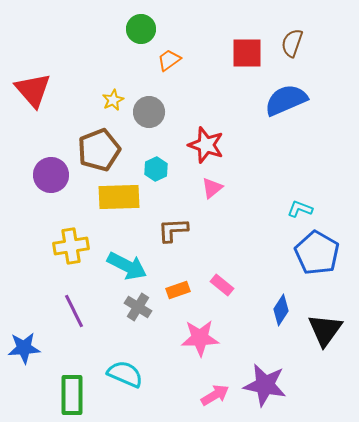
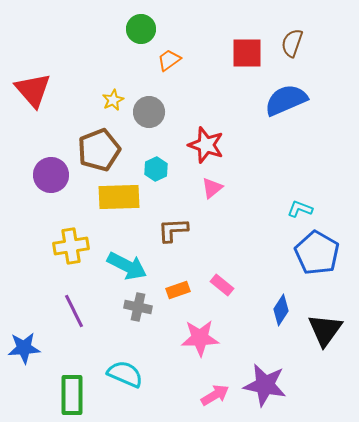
gray cross: rotated 20 degrees counterclockwise
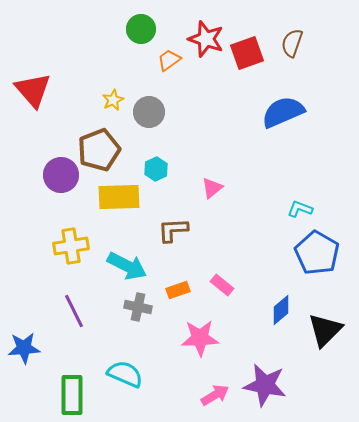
red square: rotated 20 degrees counterclockwise
blue semicircle: moved 3 px left, 12 px down
red star: moved 106 px up
purple circle: moved 10 px right
blue diamond: rotated 16 degrees clockwise
black triangle: rotated 9 degrees clockwise
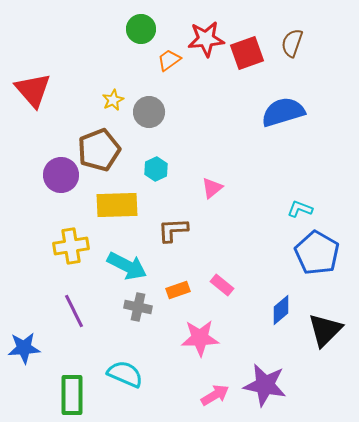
red star: rotated 24 degrees counterclockwise
blue semicircle: rotated 6 degrees clockwise
yellow rectangle: moved 2 px left, 8 px down
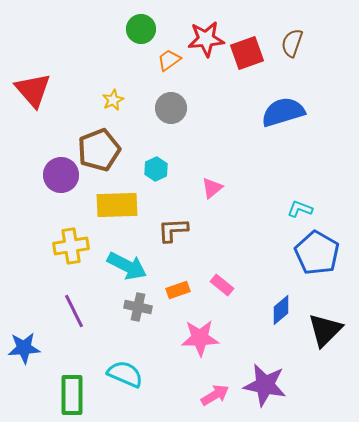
gray circle: moved 22 px right, 4 px up
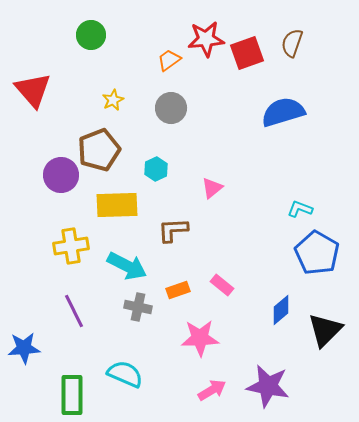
green circle: moved 50 px left, 6 px down
purple star: moved 3 px right, 1 px down
pink arrow: moved 3 px left, 5 px up
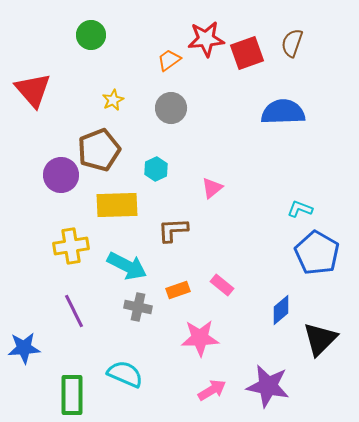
blue semicircle: rotated 15 degrees clockwise
black triangle: moved 5 px left, 9 px down
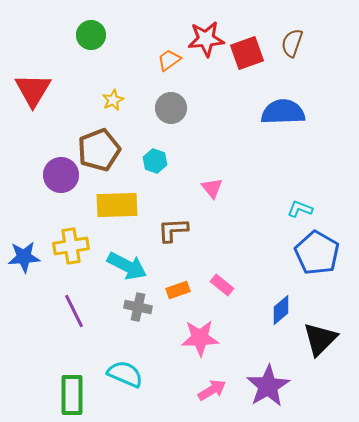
red triangle: rotated 12 degrees clockwise
cyan hexagon: moved 1 px left, 8 px up; rotated 15 degrees counterclockwise
pink triangle: rotated 30 degrees counterclockwise
blue star: moved 91 px up
purple star: rotated 30 degrees clockwise
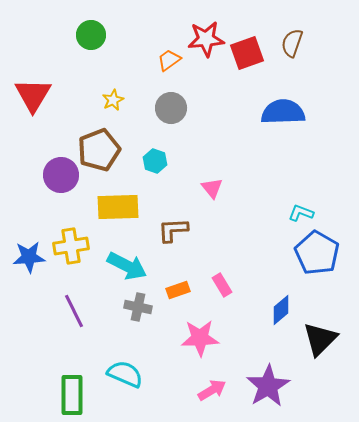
red triangle: moved 5 px down
yellow rectangle: moved 1 px right, 2 px down
cyan L-shape: moved 1 px right, 4 px down
blue star: moved 5 px right
pink rectangle: rotated 20 degrees clockwise
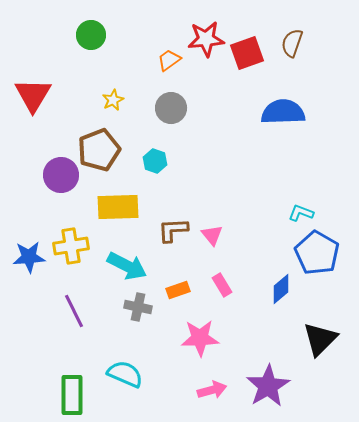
pink triangle: moved 47 px down
blue diamond: moved 21 px up
pink arrow: rotated 16 degrees clockwise
